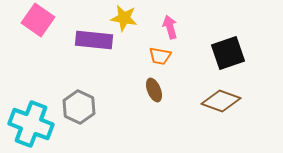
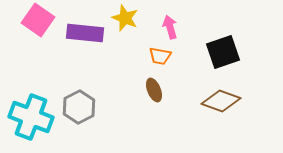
yellow star: moved 1 px right; rotated 12 degrees clockwise
purple rectangle: moved 9 px left, 7 px up
black square: moved 5 px left, 1 px up
gray hexagon: rotated 8 degrees clockwise
cyan cross: moved 7 px up
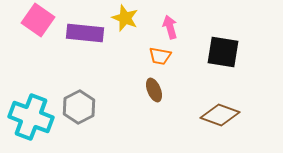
black square: rotated 28 degrees clockwise
brown diamond: moved 1 px left, 14 px down
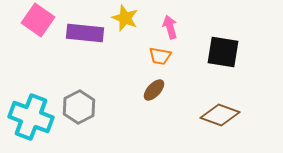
brown ellipse: rotated 65 degrees clockwise
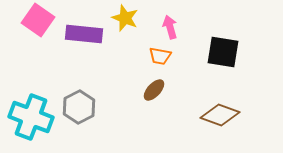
purple rectangle: moved 1 px left, 1 px down
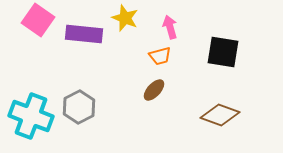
orange trapezoid: rotated 25 degrees counterclockwise
cyan cross: moved 1 px up
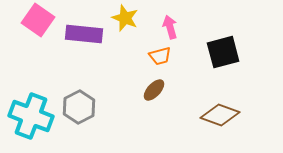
black square: rotated 24 degrees counterclockwise
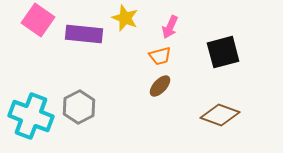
pink arrow: rotated 140 degrees counterclockwise
brown ellipse: moved 6 px right, 4 px up
